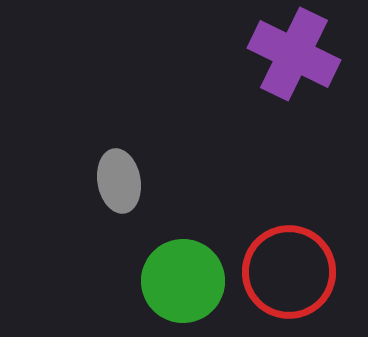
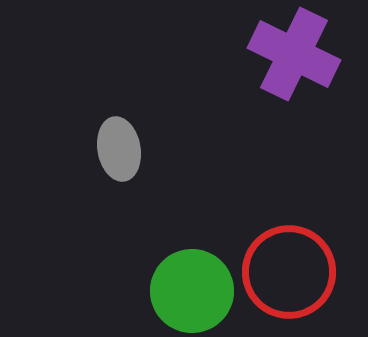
gray ellipse: moved 32 px up
green circle: moved 9 px right, 10 px down
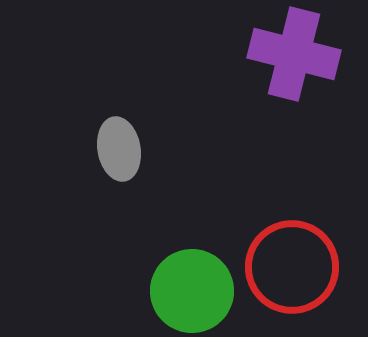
purple cross: rotated 12 degrees counterclockwise
red circle: moved 3 px right, 5 px up
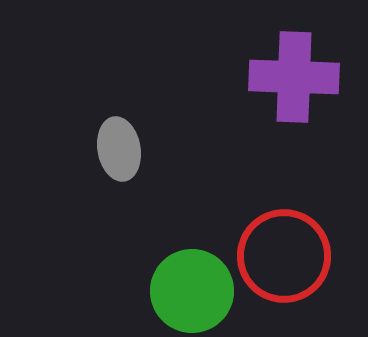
purple cross: moved 23 px down; rotated 12 degrees counterclockwise
red circle: moved 8 px left, 11 px up
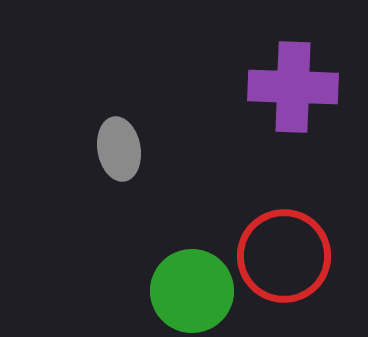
purple cross: moved 1 px left, 10 px down
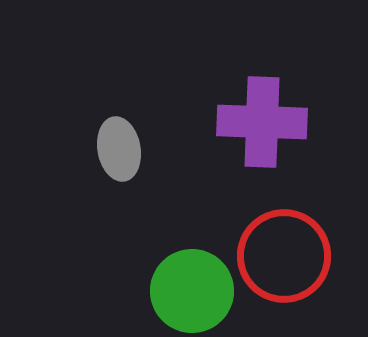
purple cross: moved 31 px left, 35 px down
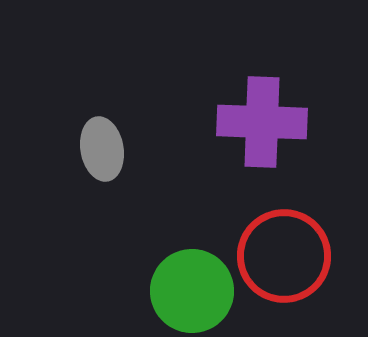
gray ellipse: moved 17 px left
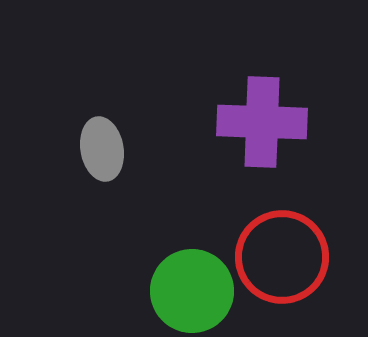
red circle: moved 2 px left, 1 px down
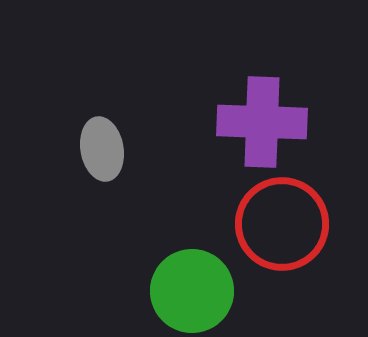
red circle: moved 33 px up
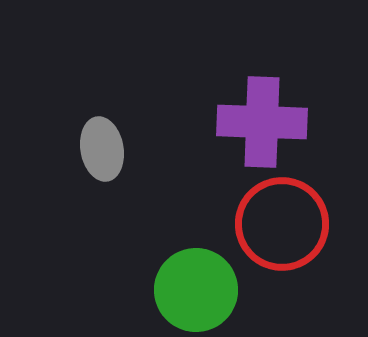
green circle: moved 4 px right, 1 px up
